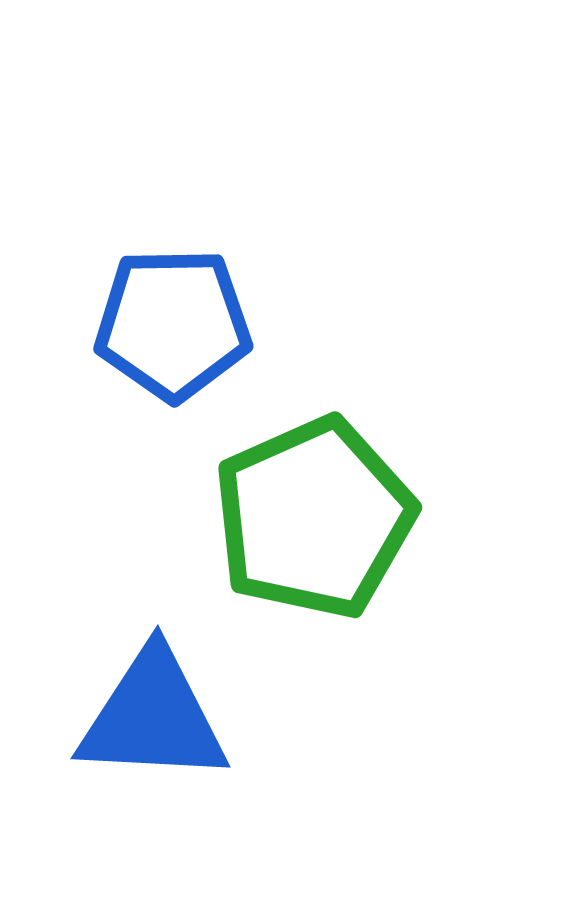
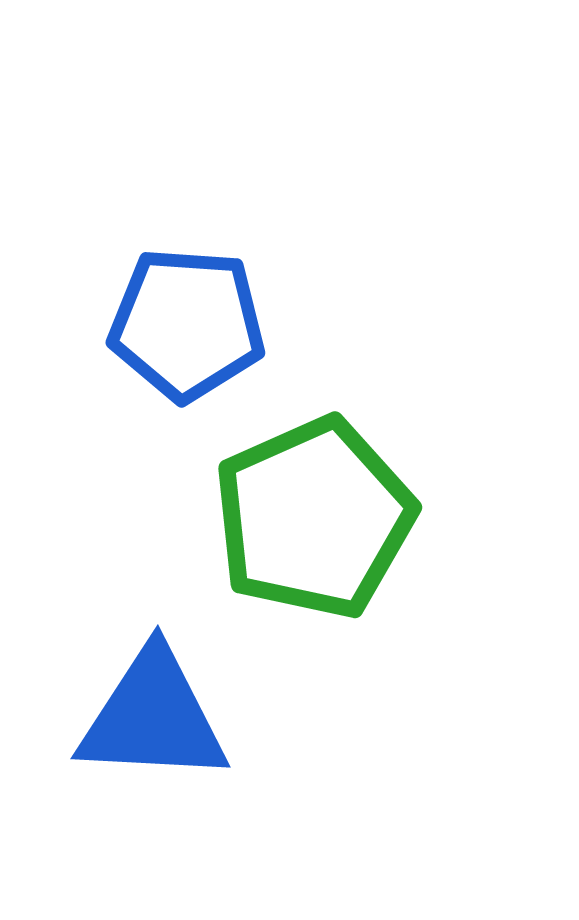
blue pentagon: moved 14 px right; rotated 5 degrees clockwise
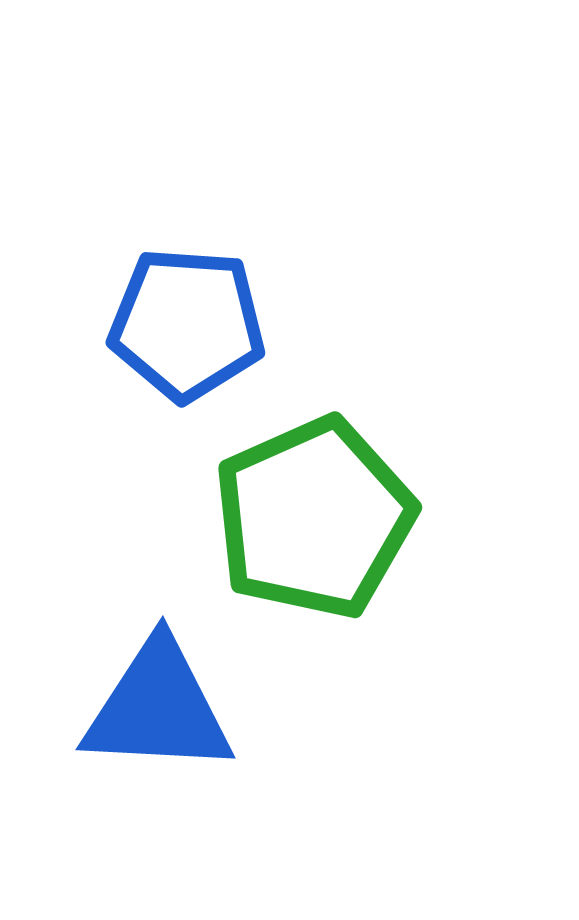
blue triangle: moved 5 px right, 9 px up
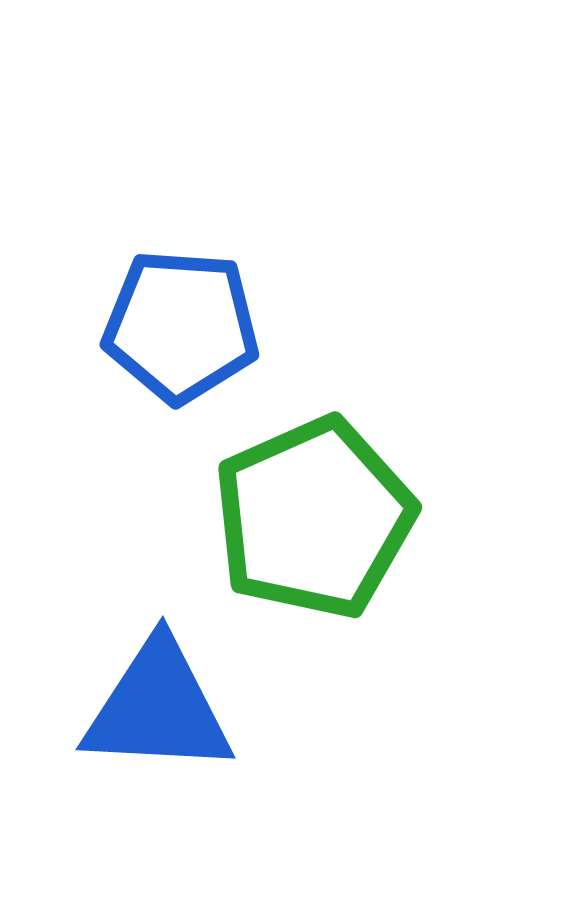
blue pentagon: moved 6 px left, 2 px down
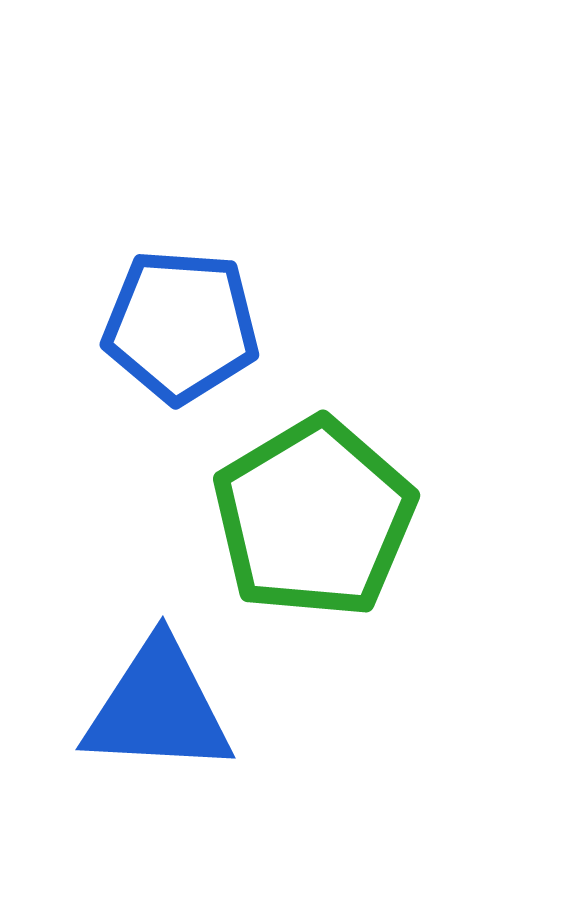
green pentagon: rotated 7 degrees counterclockwise
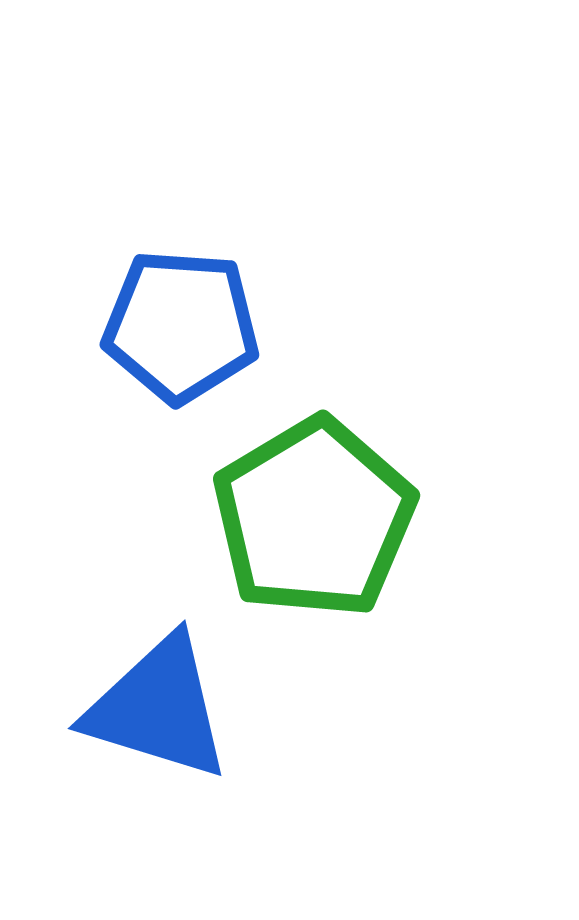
blue triangle: rotated 14 degrees clockwise
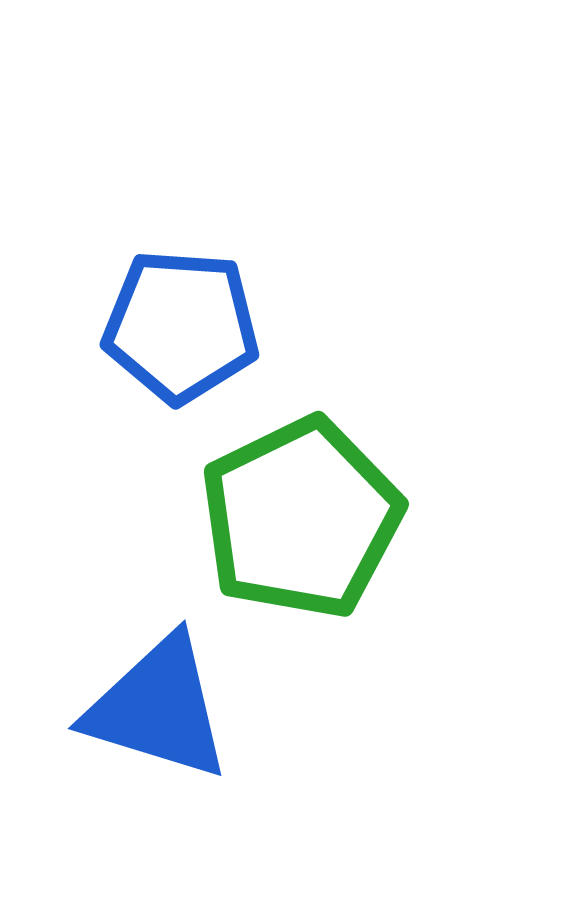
green pentagon: moved 13 px left; rotated 5 degrees clockwise
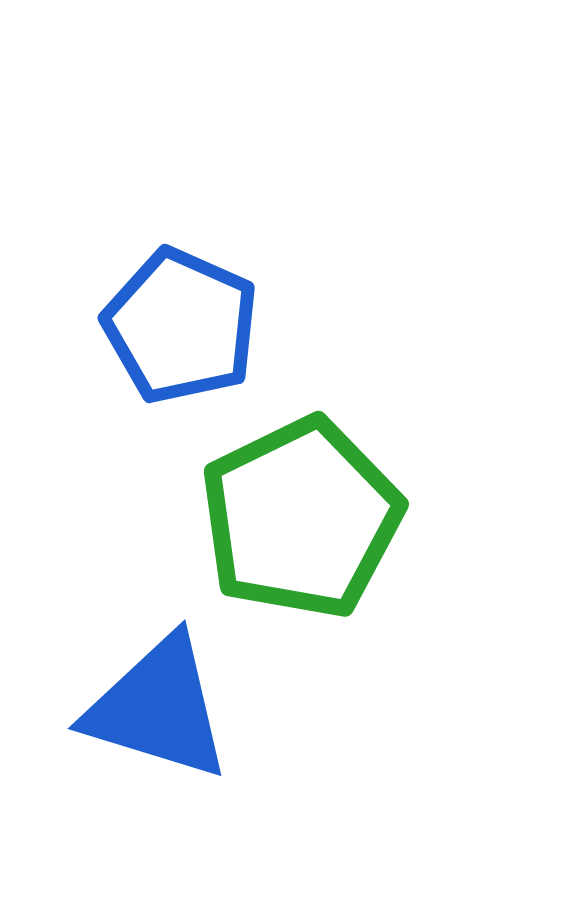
blue pentagon: rotated 20 degrees clockwise
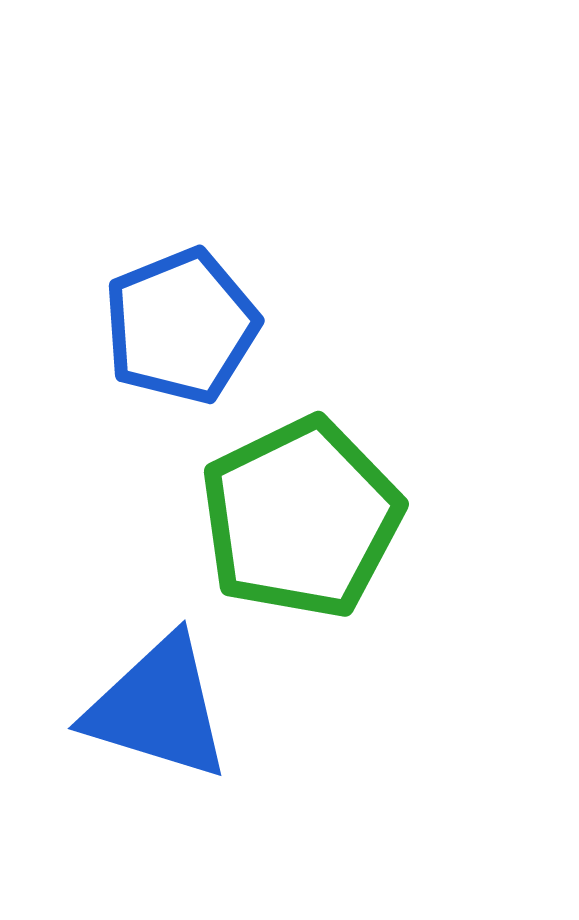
blue pentagon: rotated 26 degrees clockwise
